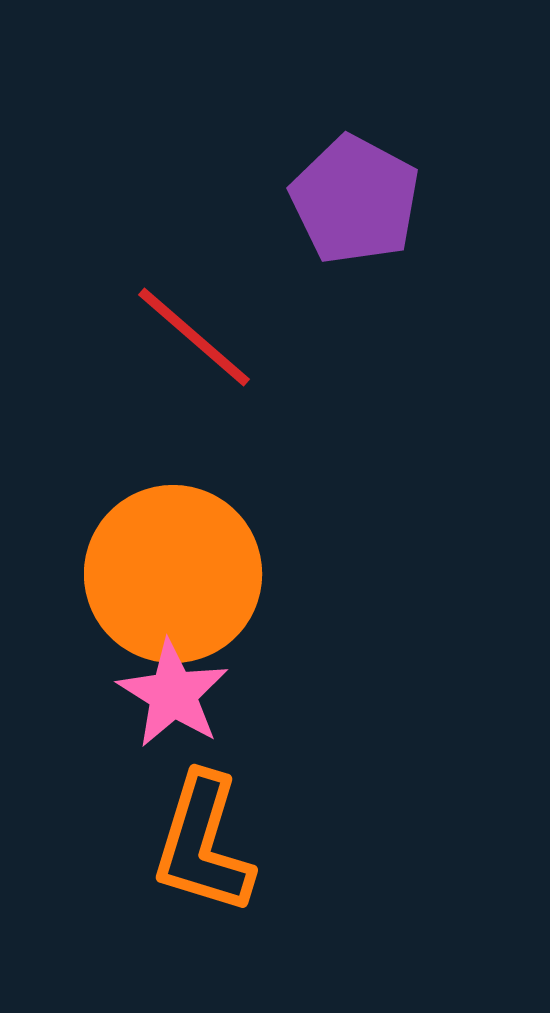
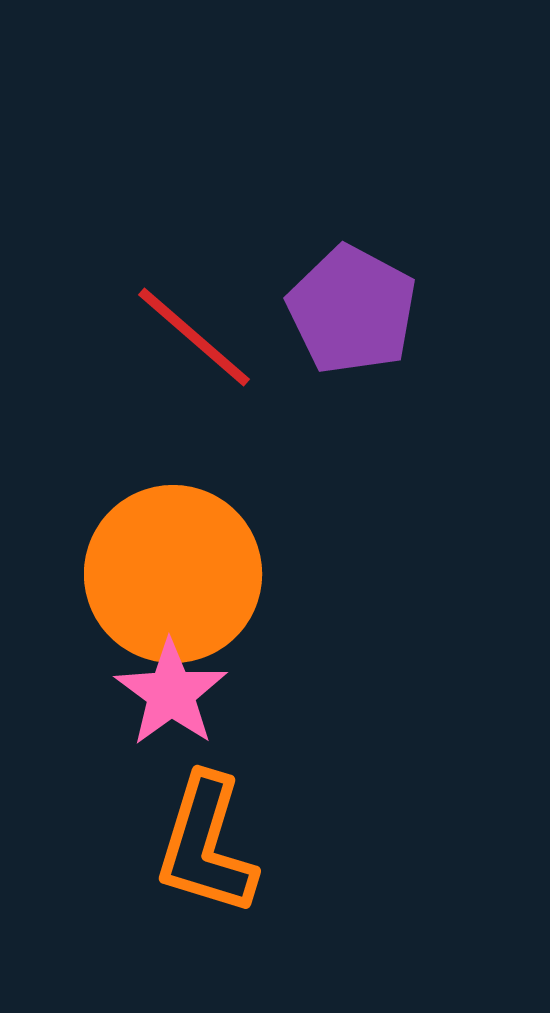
purple pentagon: moved 3 px left, 110 px down
pink star: moved 2 px left, 1 px up; rotated 4 degrees clockwise
orange L-shape: moved 3 px right, 1 px down
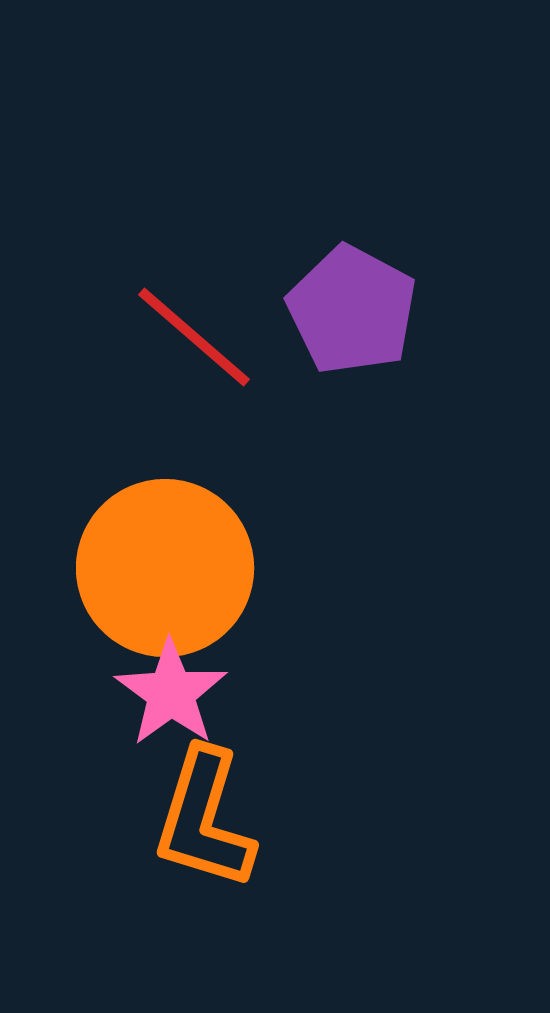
orange circle: moved 8 px left, 6 px up
orange L-shape: moved 2 px left, 26 px up
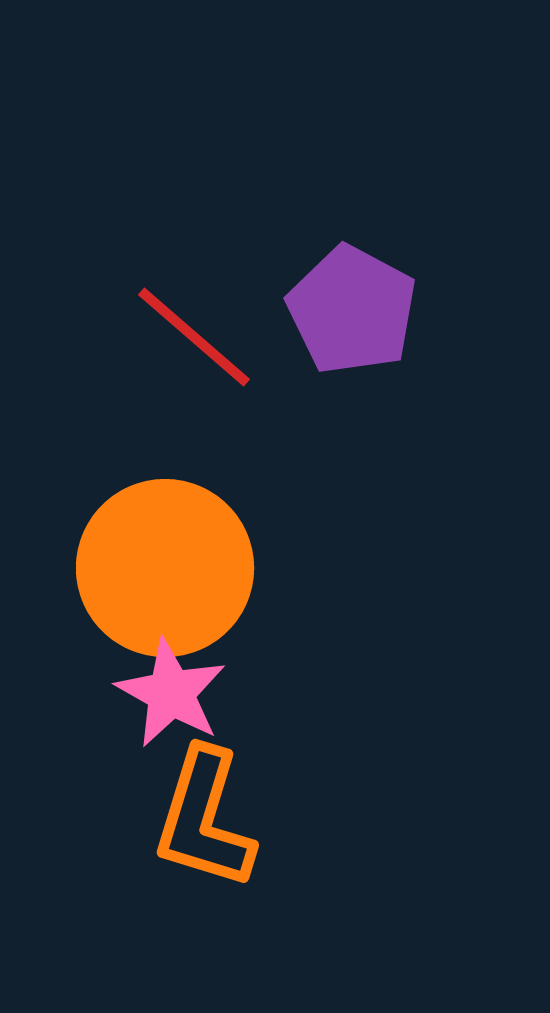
pink star: rotated 7 degrees counterclockwise
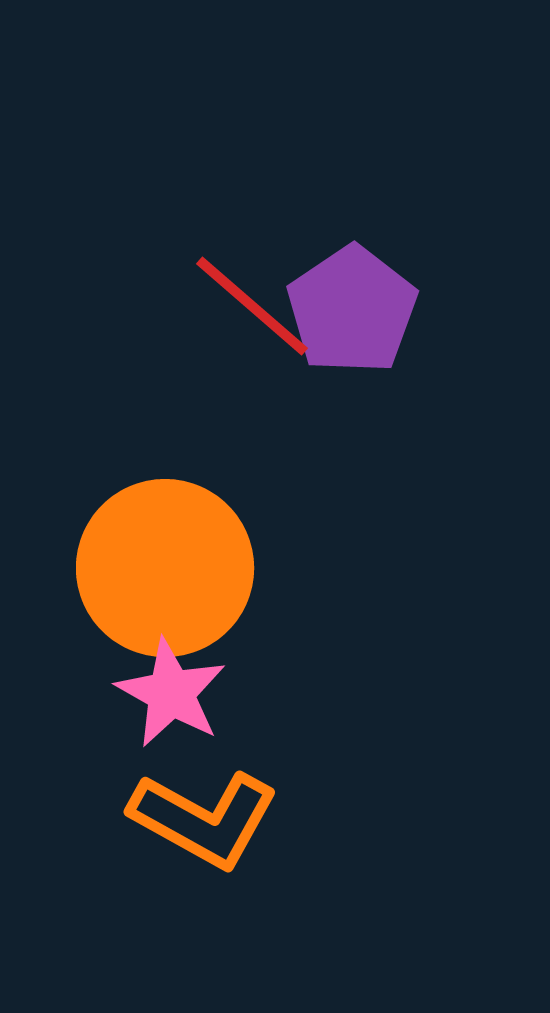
purple pentagon: rotated 10 degrees clockwise
red line: moved 58 px right, 31 px up
orange L-shape: rotated 78 degrees counterclockwise
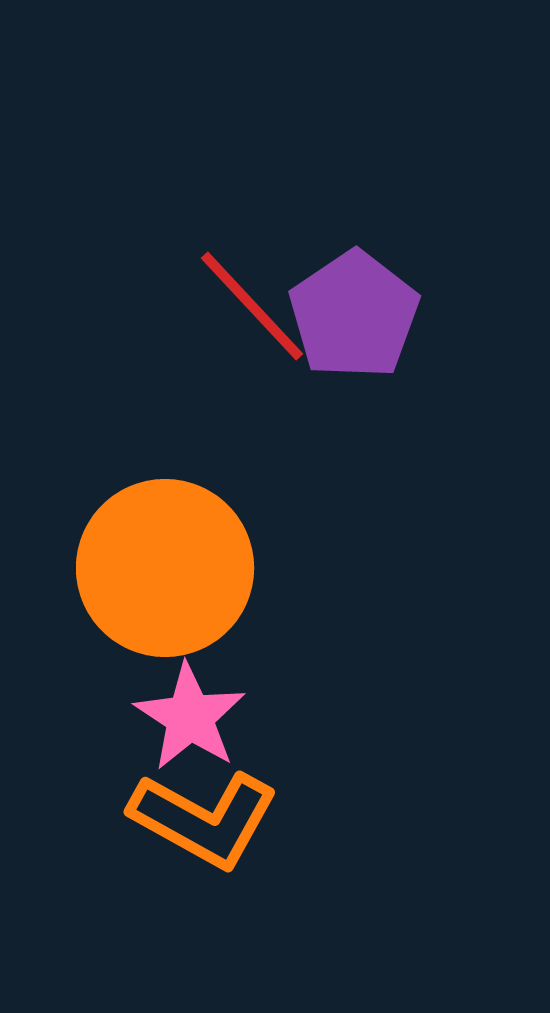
red line: rotated 6 degrees clockwise
purple pentagon: moved 2 px right, 5 px down
pink star: moved 19 px right, 24 px down; rotated 4 degrees clockwise
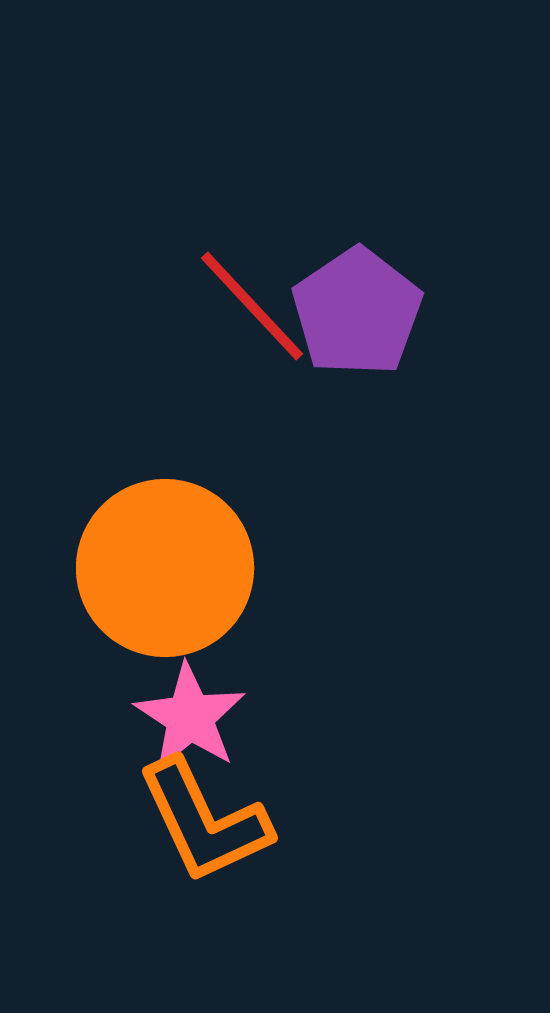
purple pentagon: moved 3 px right, 3 px up
orange L-shape: moved 2 px down; rotated 36 degrees clockwise
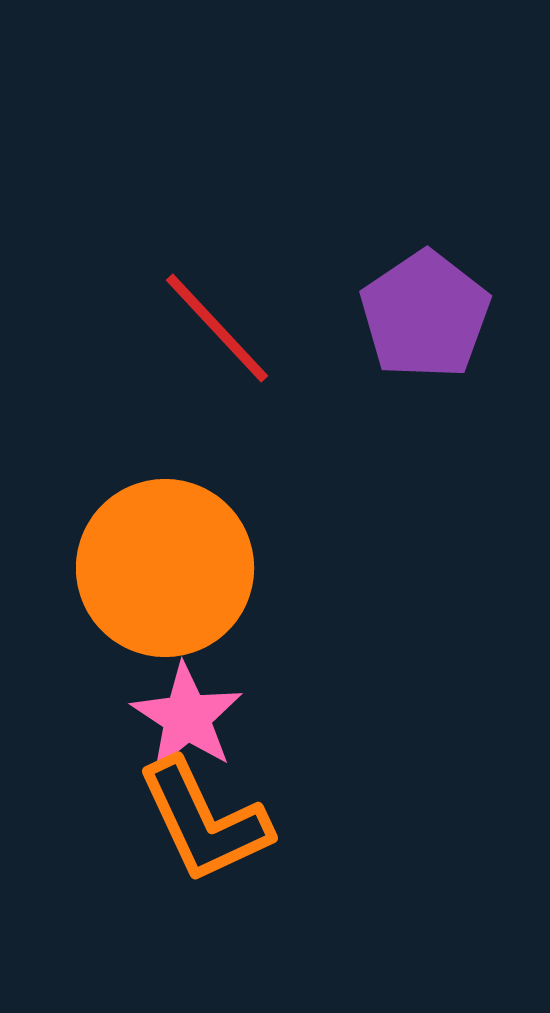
red line: moved 35 px left, 22 px down
purple pentagon: moved 68 px right, 3 px down
pink star: moved 3 px left
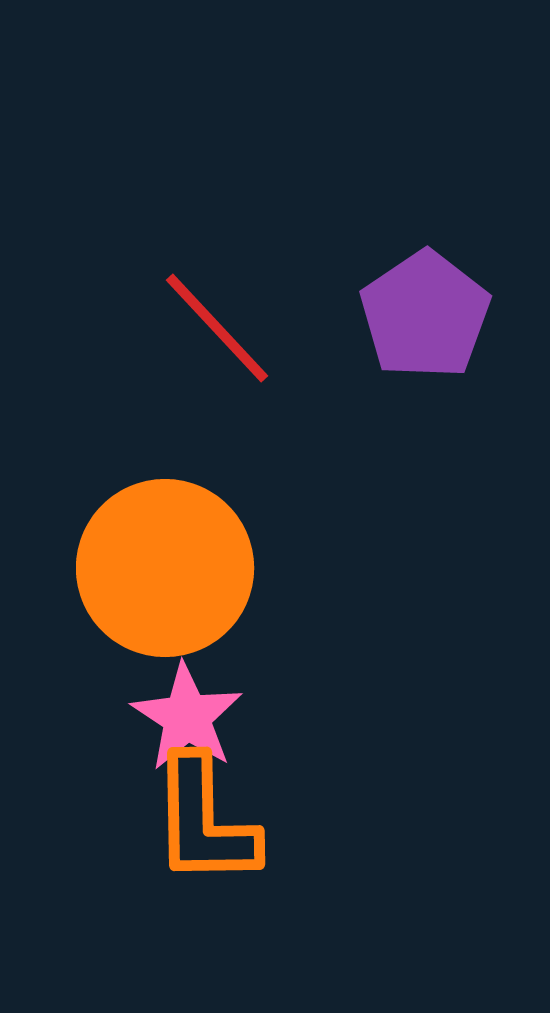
orange L-shape: rotated 24 degrees clockwise
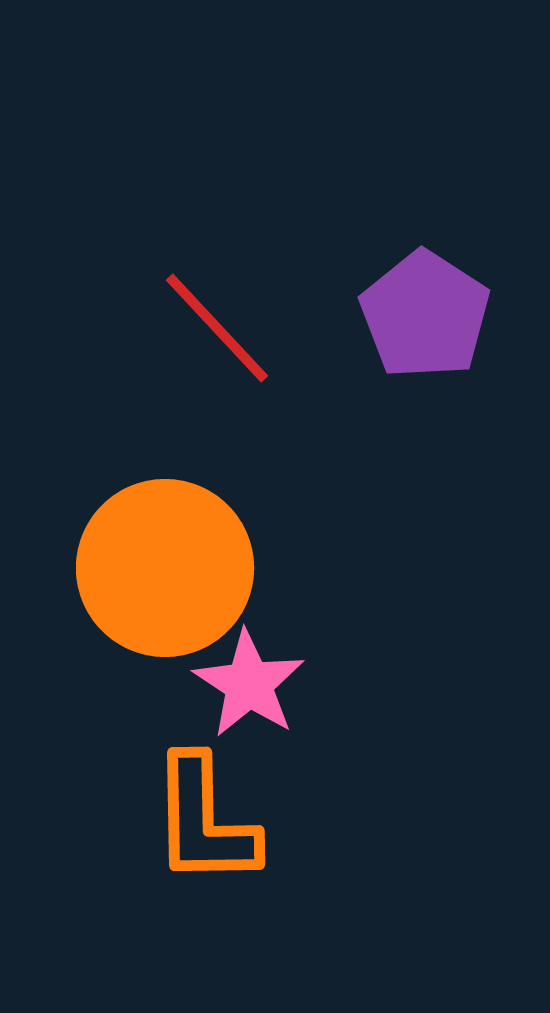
purple pentagon: rotated 5 degrees counterclockwise
pink star: moved 62 px right, 33 px up
